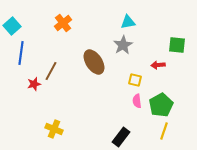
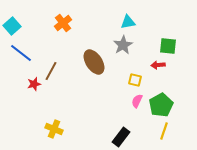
green square: moved 9 px left, 1 px down
blue line: rotated 60 degrees counterclockwise
pink semicircle: rotated 32 degrees clockwise
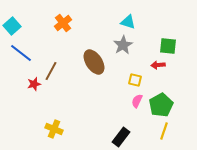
cyan triangle: rotated 28 degrees clockwise
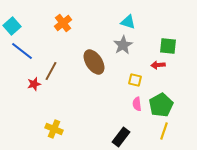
blue line: moved 1 px right, 2 px up
pink semicircle: moved 3 px down; rotated 32 degrees counterclockwise
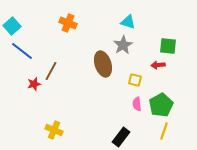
orange cross: moved 5 px right; rotated 30 degrees counterclockwise
brown ellipse: moved 9 px right, 2 px down; rotated 15 degrees clockwise
yellow cross: moved 1 px down
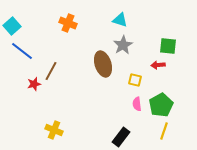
cyan triangle: moved 8 px left, 2 px up
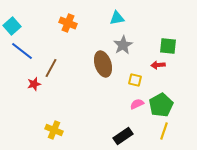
cyan triangle: moved 3 px left, 2 px up; rotated 28 degrees counterclockwise
brown line: moved 3 px up
pink semicircle: rotated 72 degrees clockwise
black rectangle: moved 2 px right, 1 px up; rotated 18 degrees clockwise
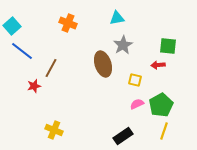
red star: moved 2 px down
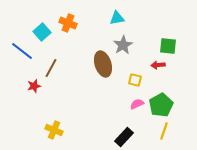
cyan square: moved 30 px right, 6 px down
black rectangle: moved 1 px right, 1 px down; rotated 12 degrees counterclockwise
